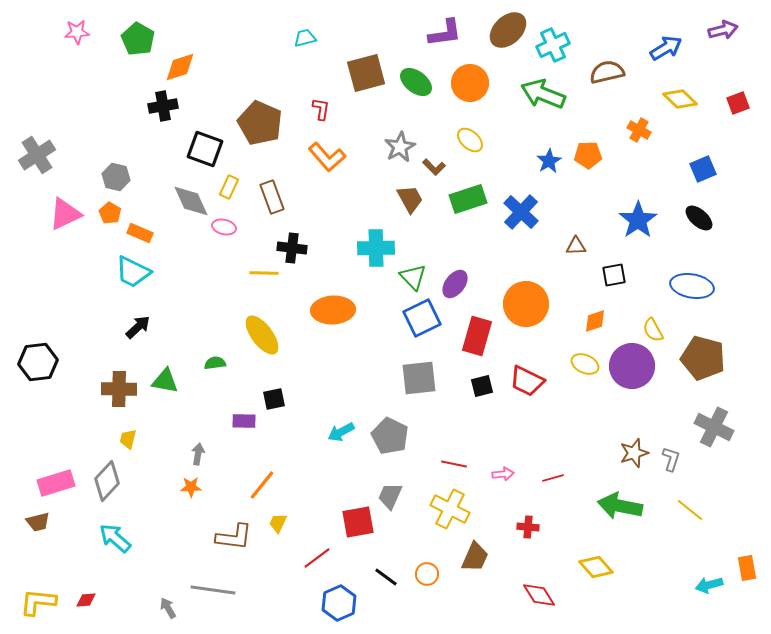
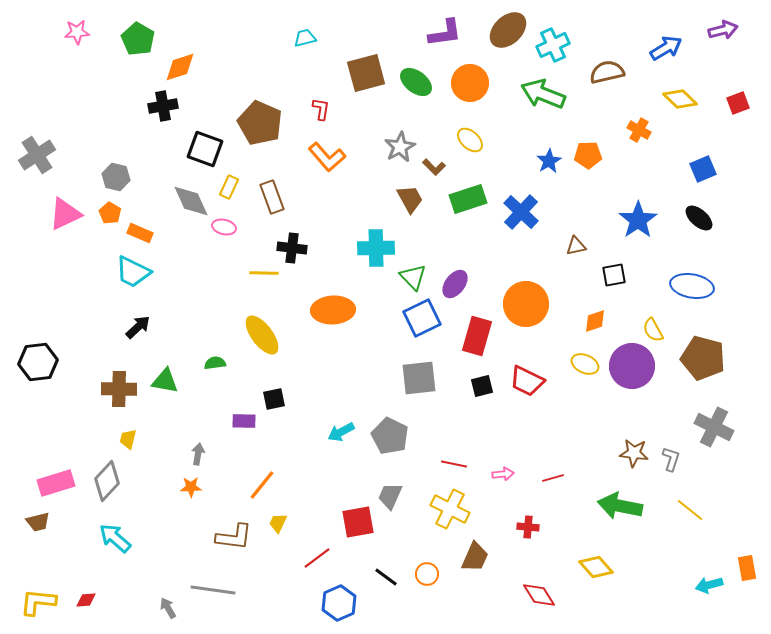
brown triangle at (576, 246): rotated 10 degrees counterclockwise
brown star at (634, 453): rotated 24 degrees clockwise
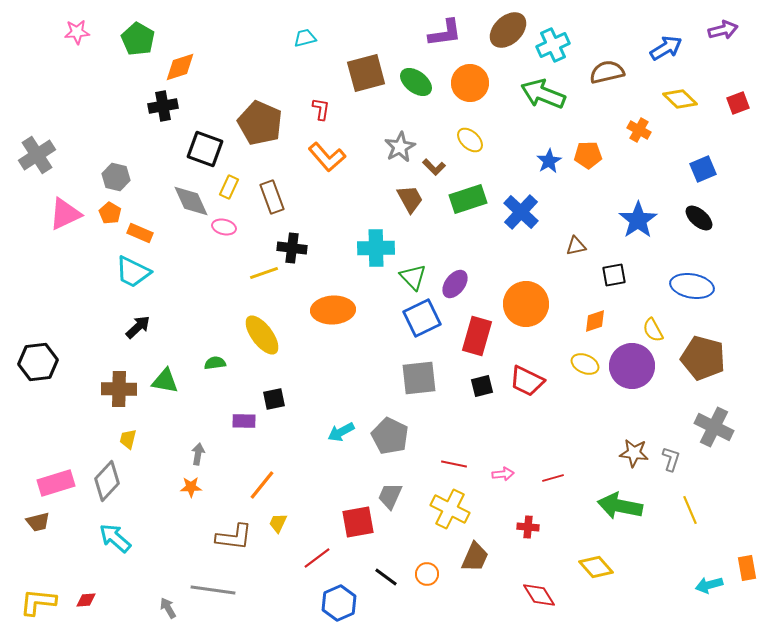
yellow line at (264, 273): rotated 20 degrees counterclockwise
yellow line at (690, 510): rotated 28 degrees clockwise
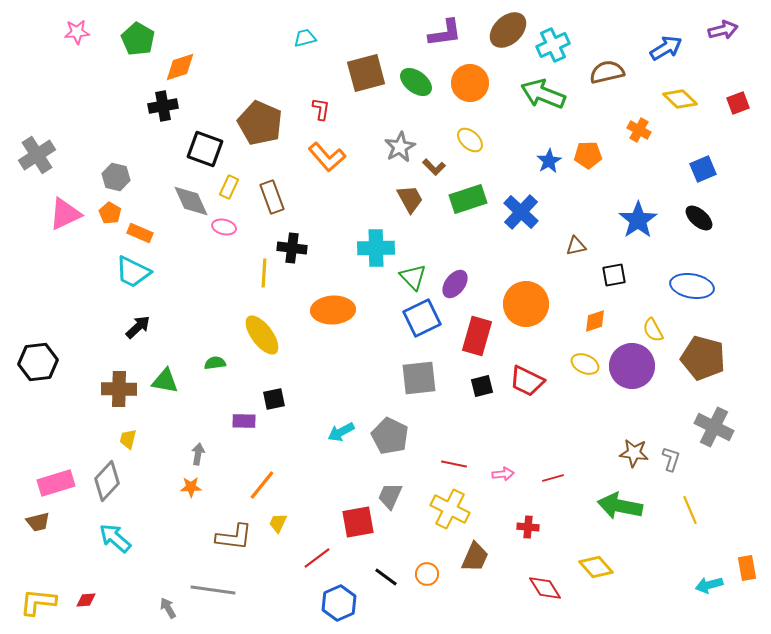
yellow line at (264, 273): rotated 68 degrees counterclockwise
red diamond at (539, 595): moved 6 px right, 7 px up
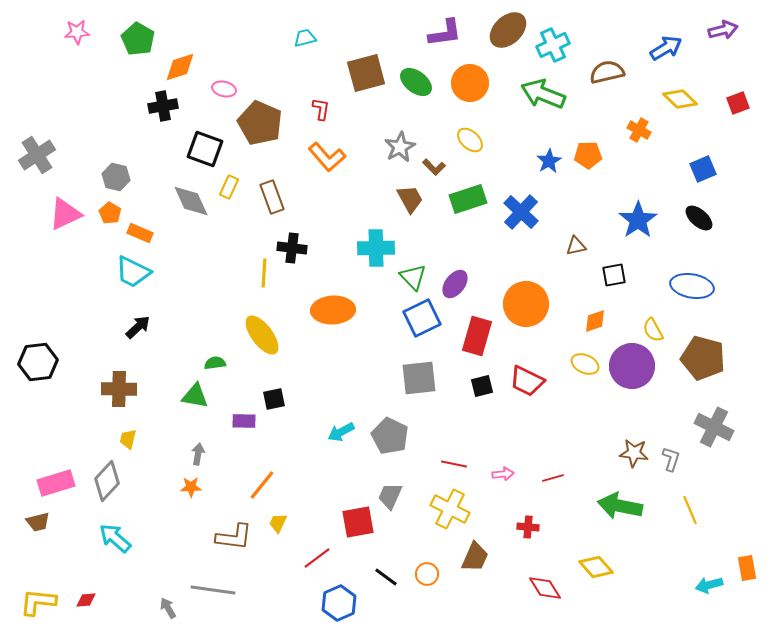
pink ellipse at (224, 227): moved 138 px up
green triangle at (165, 381): moved 30 px right, 15 px down
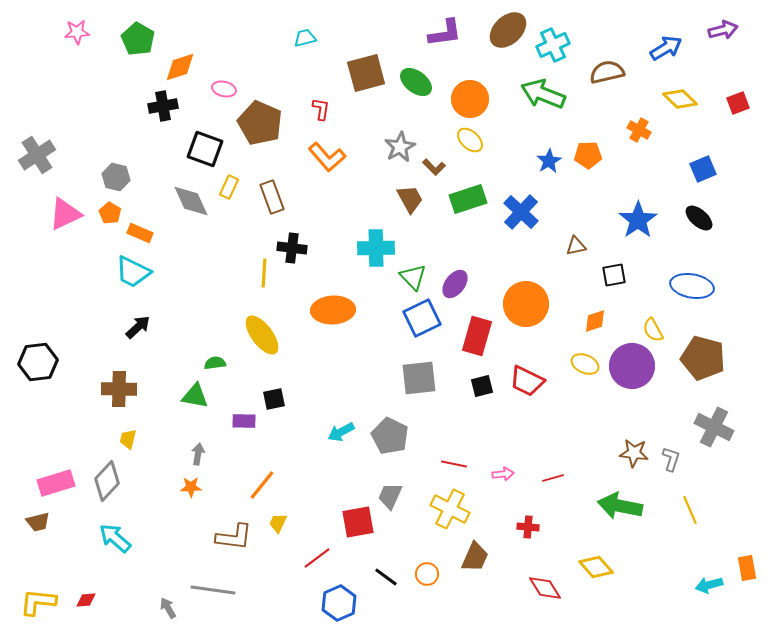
orange circle at (470, 83): moved 16 px down
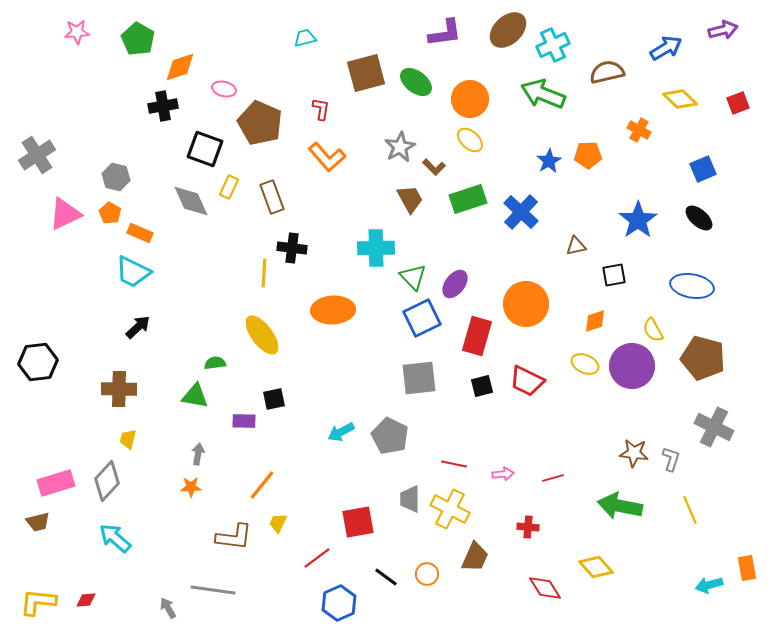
gray trapezoid at (390, 496): moved 20 px right, 3 px down; rotated 24 degrees counterclockwise
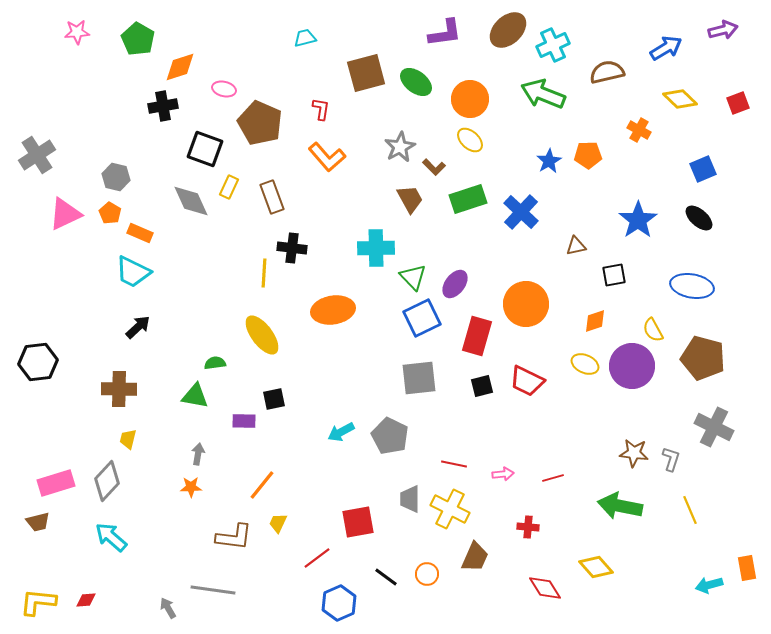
orange ellipse at (333, 310): rotated 6 degrees counterclockwise
cyan arrow at (115, 538): moved 4 px left, 1 px up
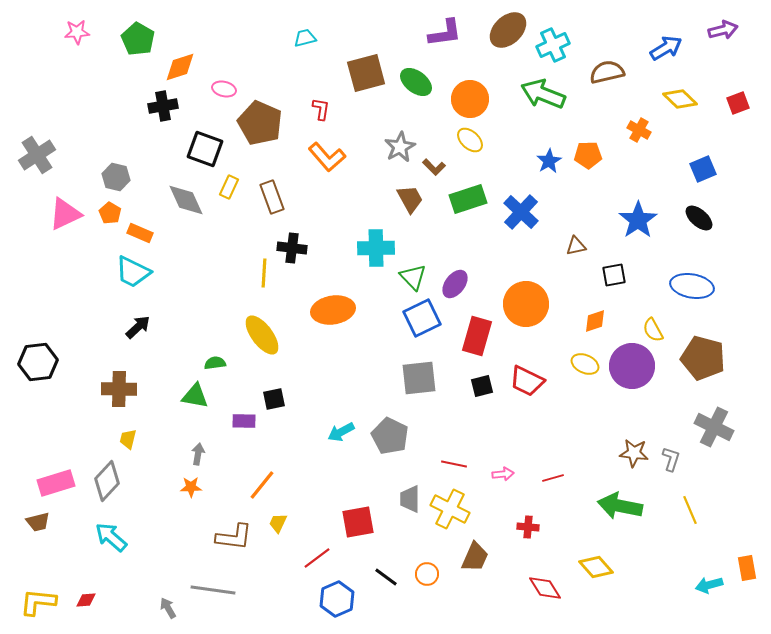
gray diamond at (191, 201): moved 5 px left, 1 px up
blue hexagon at (339, 603): moved 2 px left, 4 px up
